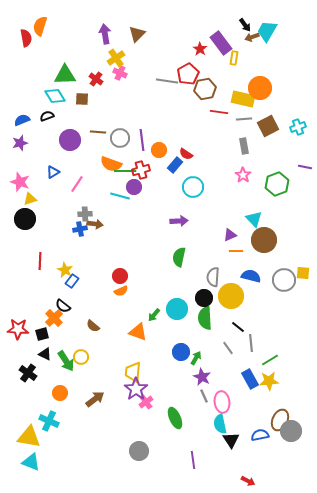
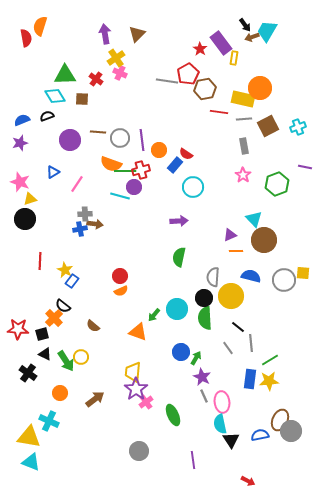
blue rectangle at (250, 379): rotated 36 degrees clockwise
green ellipse at (175, 418): moved 2 px left, 3 px up
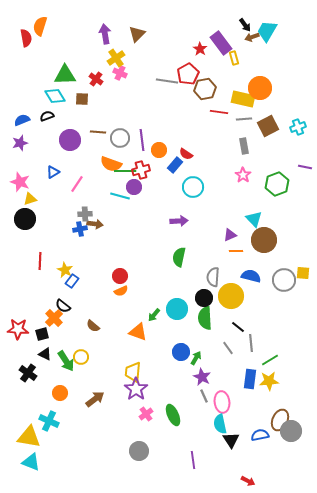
yellow rectangle at (234, 58): rotated 24 degrees counterclockwise
pink cross at (146, 402): moved 12 px down
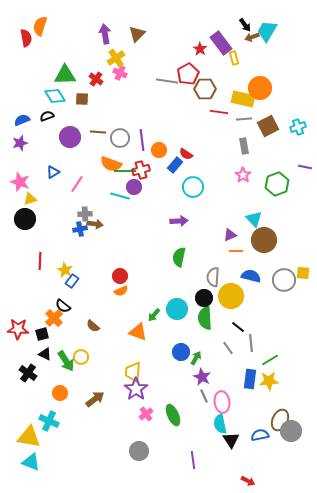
brown hexagon at (205, 89): rotated 10 degrees clockwise
purple circle at (70, 140): moved 3 px up
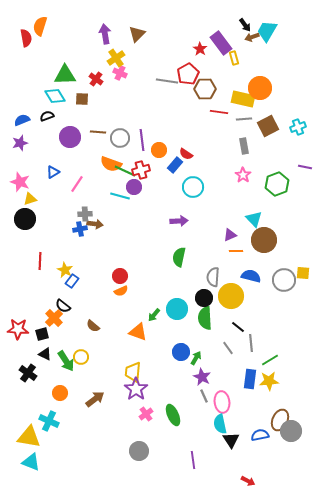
green line at (125, 171): rotated 25 degrees clockwise
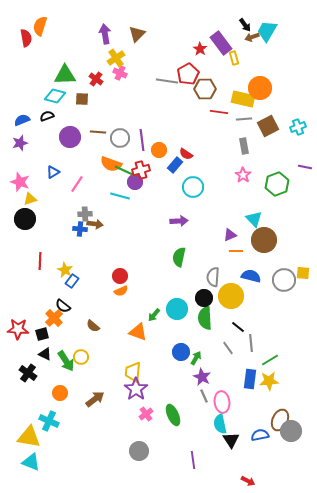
cyan diamond at (55, 96): rotated 45 degrees counterclockwise
purple circle at (134, 187): moved 1 px right, 5 px up
blue cross at (80, 229): rotated 16 degrees clockwise
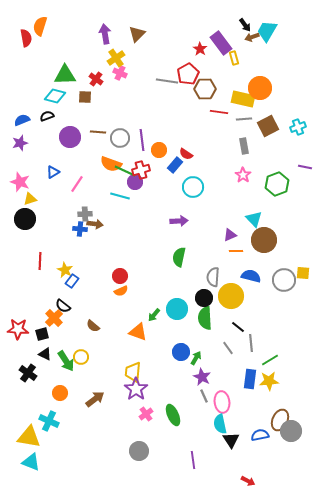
brown square at (82, 99): moved 3 px right, 2 px up
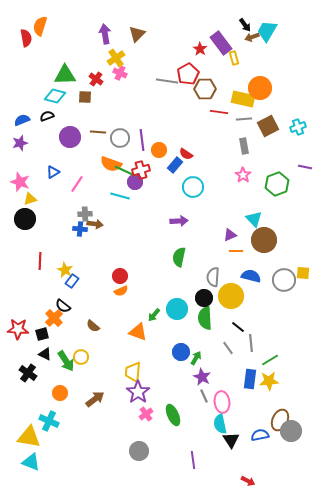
purple star at (136, 389): moved 2 px right, 3 px down
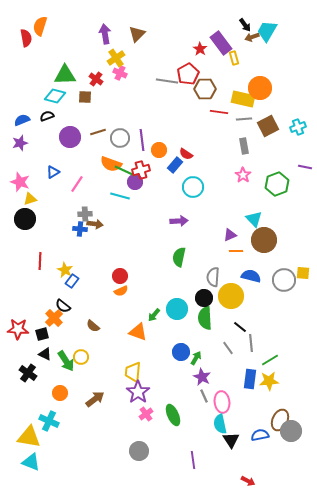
brown line at (98, 132): rotated 21 degrees counterclockwise
black line at (238, 327): moved 2 px right
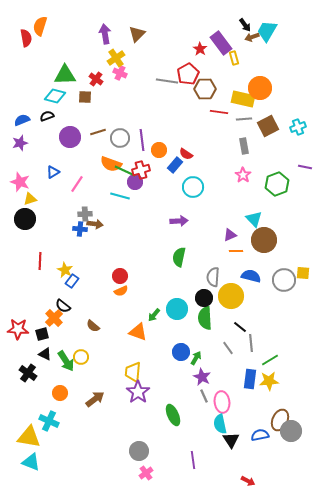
pink cross at (146, 414): moved 59 px down
